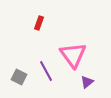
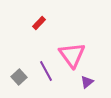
red rectangle: rotated 24 degrees clockwise
pink triangle: moved 1 px left
gray square: rotated 21 degrees clockwise
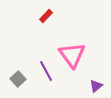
red rectangle: moved 7 px right, 7 px up
gray square: moved 1 px left, 2 px down
purple triangle: moved 9 px right, 4 px down
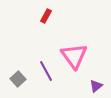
red rectangle: rotated 16 degrees counterclockwise
pink triangle: moved 2 px right, 1 px down
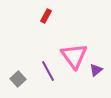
purple line: moved 2 px right
purple triangle: moved 16 px up
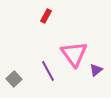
pink triangle: moved 2 px up
gray square: moved 4 px left
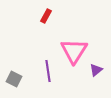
pink triangle: moved 3 px up; rotated 8 degrees clockwise
purple line: rotated 20 degrees clockwise
gray square: rotated 21 degrees counterclockwise
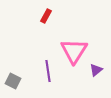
gray square: moved 1 px left, 2 px down
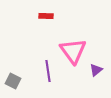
red rectangle: rotated 64 degrees clockwise
pink triangle: moved 1 px left; rotated 8 degrees counterclockwise
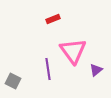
red rectangle: moved 7 px right, 3 px down; rotated 24 degrees counterclockwise
purple line: moved 2 px up
